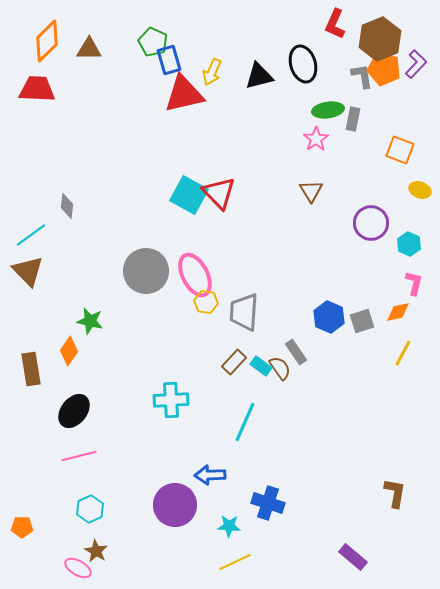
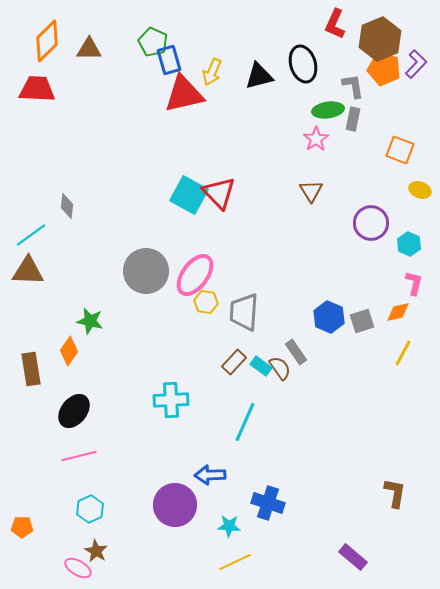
gray L-shape at (362, 76): moved 9 px left, 10 px down
brown triangle at (28, 271): rotated 44 degrees counterclockwise
pink ellipse at (195, 275): rotated 63 degrees clockwise
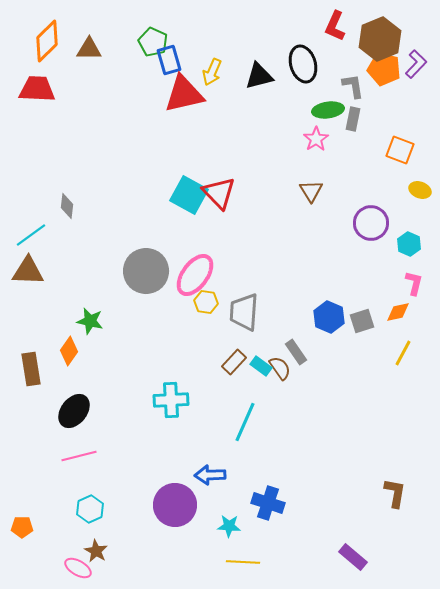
red L-shape at (335, 24): moved 2 px down
yellow line at (235, 562): moved 8 px right; rotated 28 degrees clockwise
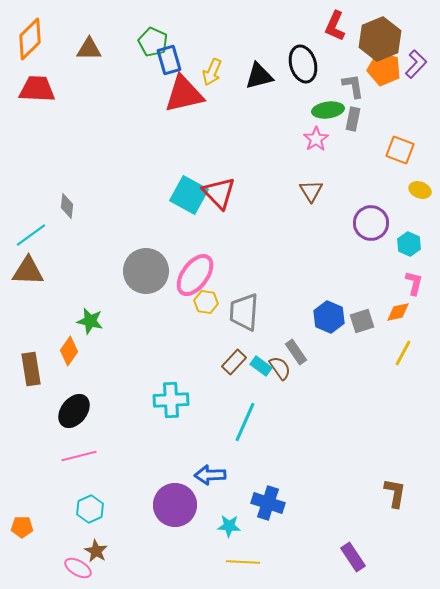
orange diamond at (47, 41): moved 17 px left, 2 px up
purple rectangle at (353, 557): rotated 16 degrees clockwise
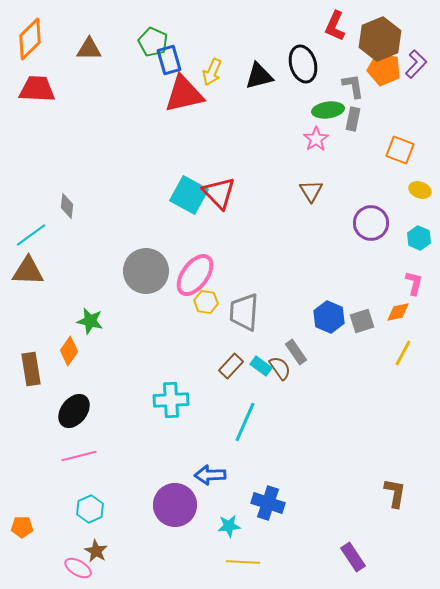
cyan hexagon at (409, 244): moved 10 px right, 6 px up
brown rectangle at (234, 362): moved 3 px left, 4 px down
cyan star at (229, 526): rotated 10 degrees counterclockwise
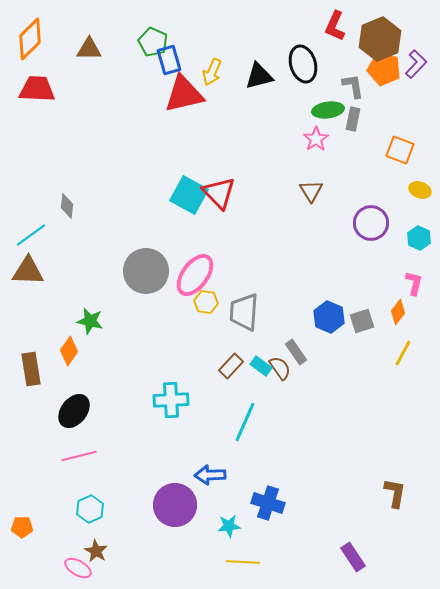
orange diamond at (398, 312): rotated 40 degrees counterclockwise
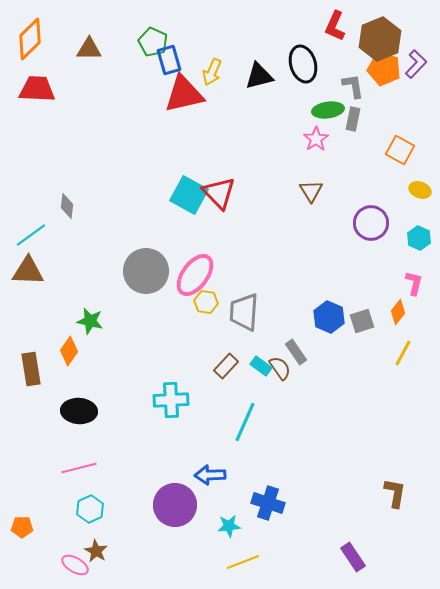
orange square at (400, 150): rotated 8 degrees clockwise
brown rectangle at (231, 366): moved 5 px left
black ellipse at (74, 411): moved 5 px right; rotated 56 degrees clockwise
pink line at (79, 456): moved 12 px down
yellow line at (243, 562): rotated 24 degrees counterclockwise
pink ellipse at (78, 568): moved 3 px left, 3 px up
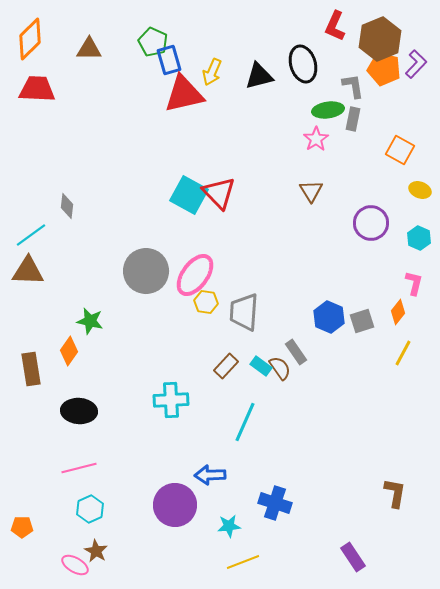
blue cross at (268, 503): moved 7 px right
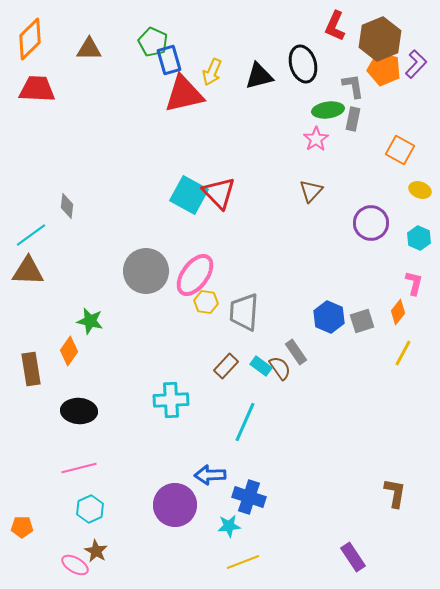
brown triangle at (311, 191): rotated 15 degrees clockwise
blue cross at (275, 503): moved 26 px left, 6 px up
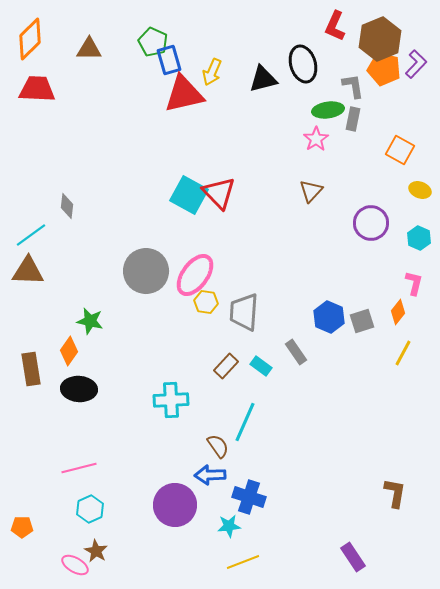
black triangle at (259, 76): moved 4 px right, 3 px down
brown semicircle at (280, 368): moved 62 px left, 78 px down
black ellipse at (79, 411): moved 22 px up
